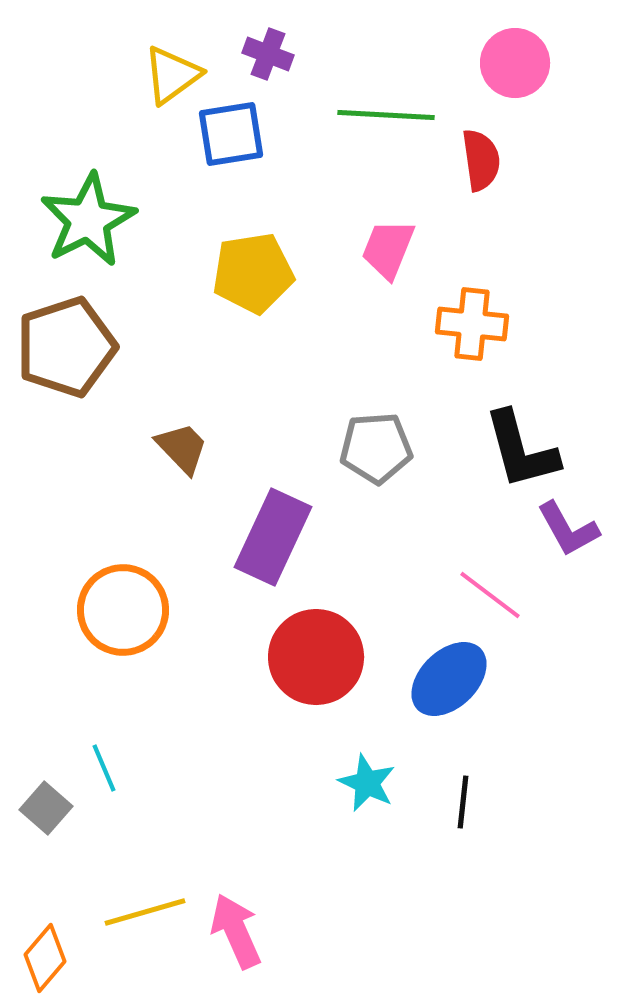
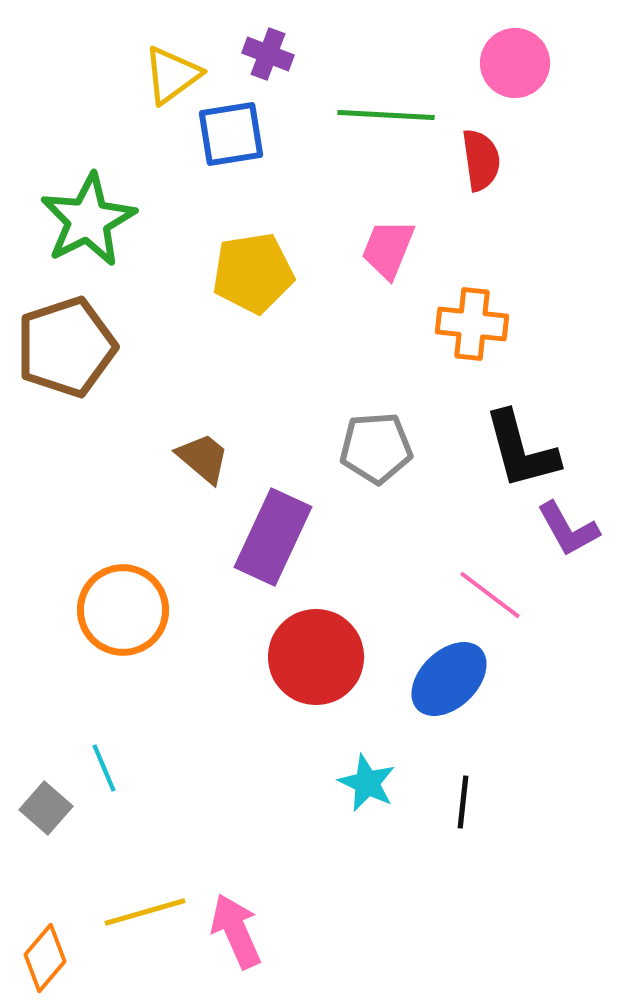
brown trapezoid: moved 21 px right, 10 px down; rotated 6 degrees counterclockwise
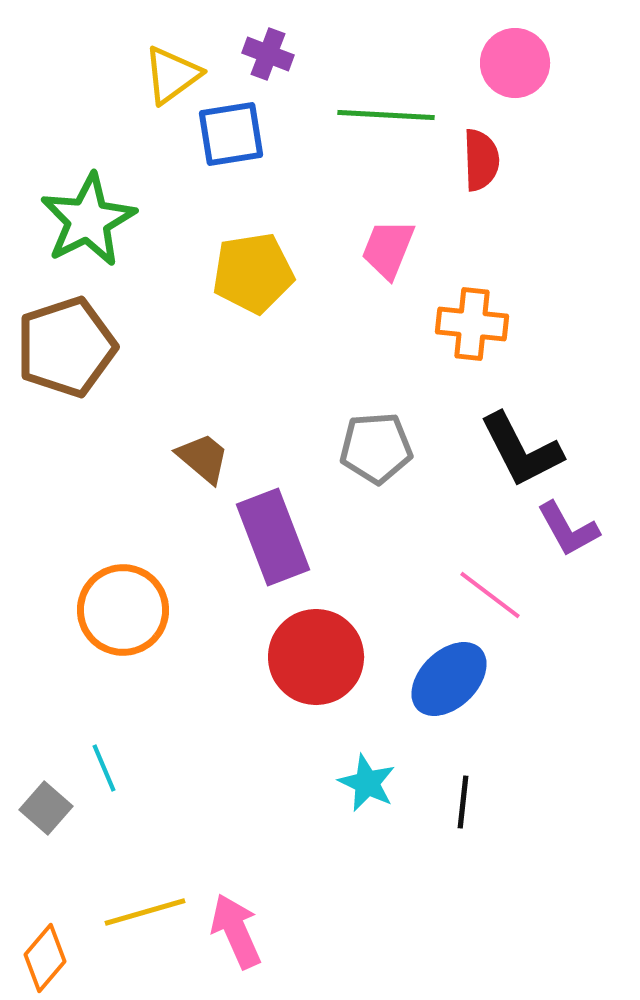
red semicircle: rotated 6 degrees clockwise
black L-shape: rotated 12 degrees counterclockwise
purple rectangle: rotated 46 degrees counterclockwise
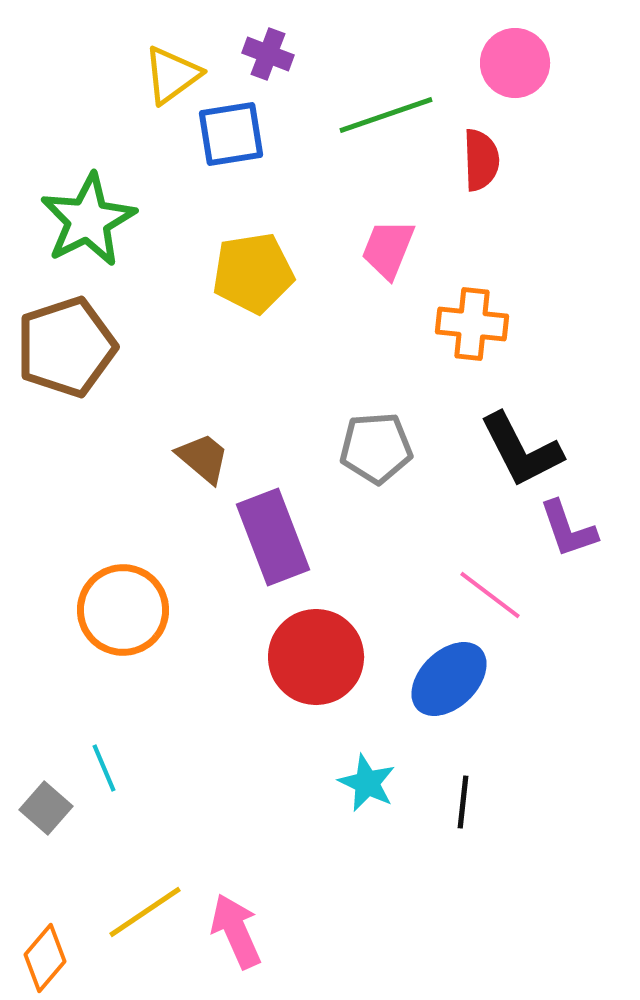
green line: rotated 22 degrees counterclockwise
purple L-shape: rotated 10 degrees clockwise
yellow line: rotated 18 degrees counterclockwise
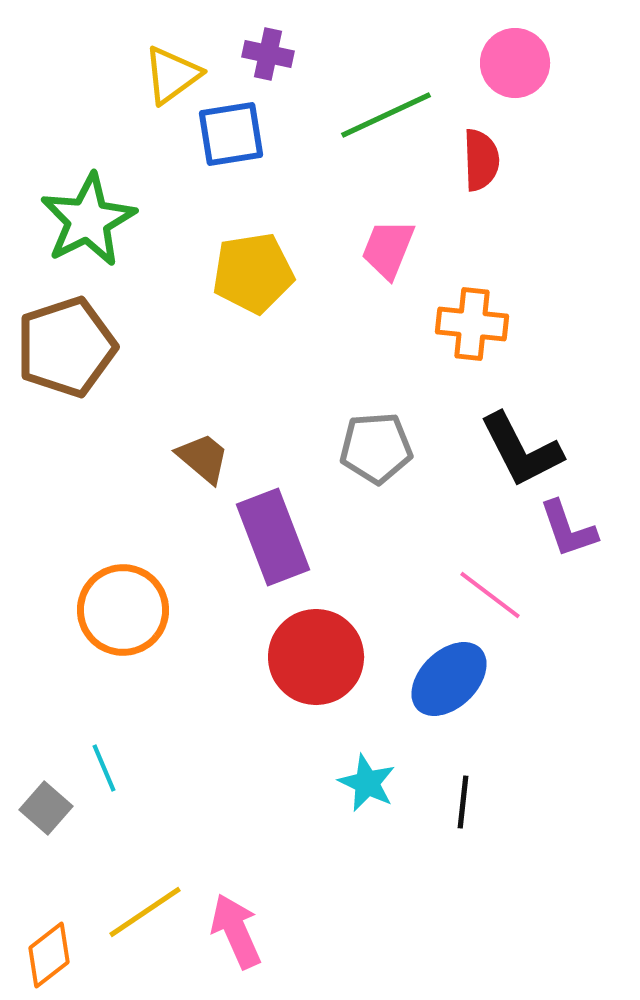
purple cross: rotated 9 degrees counterclockwise
green line: rotated 6 degrees counterclockwise
orange diamond: moved 4 px right, 3 px up; rotated 12 degrees clockwise
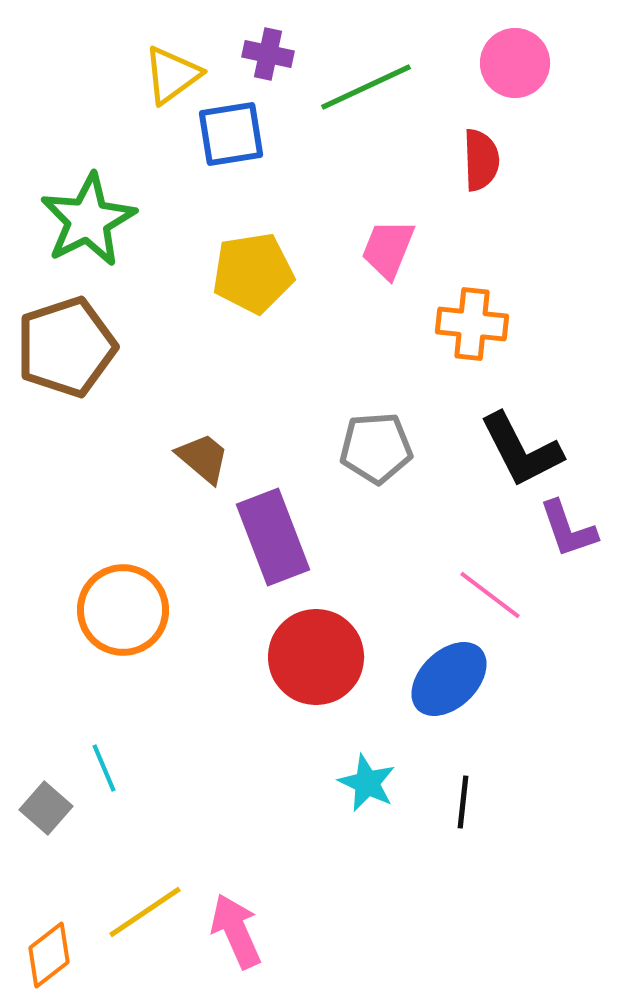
green line: moved 20 px left, 28 px up
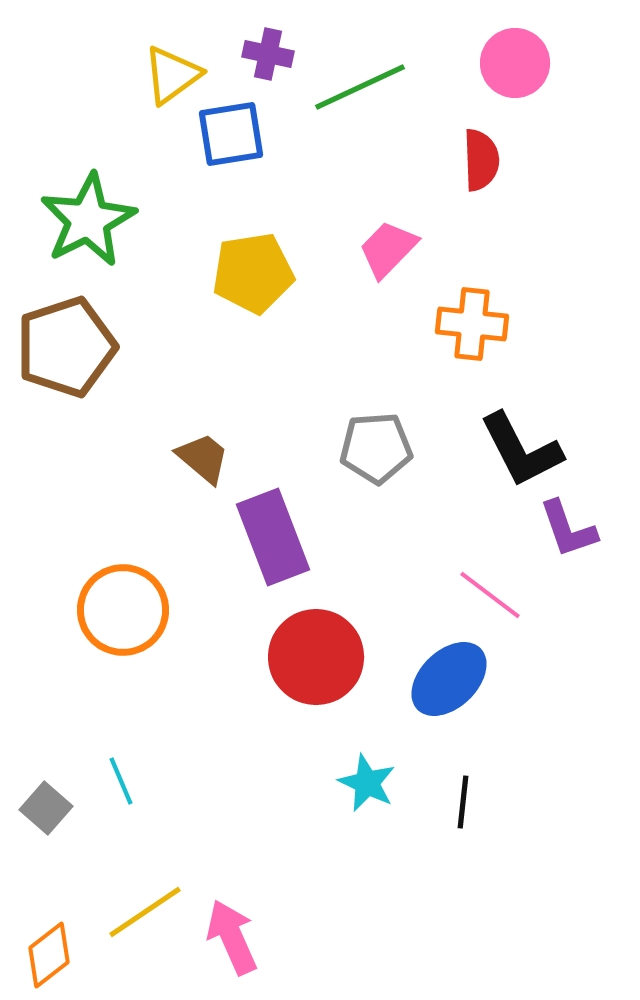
green line: moved 6 px left
pink trapezoid: rotated 22 degrees clockwise
cyan line: moved 17 px right, 13 px down
pink arrow: moved 4 px left, 6 px down
